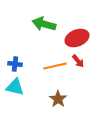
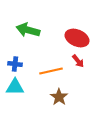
green arrow: moved 16 px left, 6 px down
red ellipse: rotated 45 degrees clockwise
orange line: moved 4 px left, 5 px down
cyan triangle: rotated 12 degrees counterclockwise
brown star: moved 1 px right, 2 px up
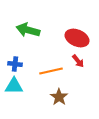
cyan triangle: moved 1 px left, 1 px up
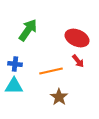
green arrow: rotated 110 degrees clockwise
